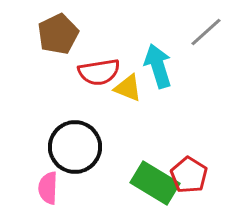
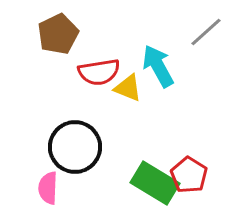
cyan arrow: rotated 12 degrees counterclockwise
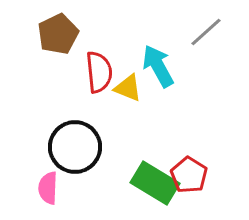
red semicircle: rotated 87 degrees counterclockwise
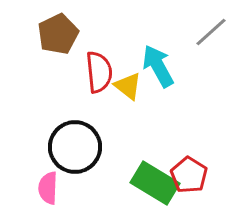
gray line: moved 5 px right
yellow triangle: moved 2 px up; rotated 16 degrees clockwise
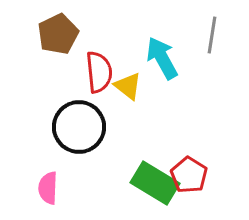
gray line: moved 1 px right, 3 px down; rotated 39 degrees counterclockwise
cyan arrow: moved 4 px right, 8 px up
black circle: moved 4 px right, 20 px up
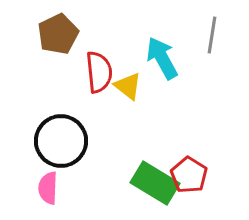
black circle: moved 18 px left, 14 px down
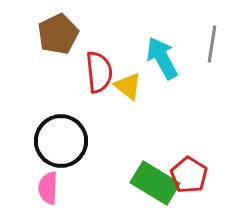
gray line: moved 9 px down
